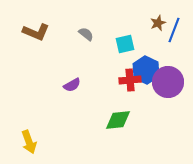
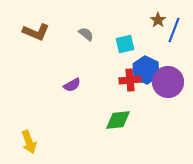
brown star: moved 3 px up; rotated 14 degrees counterclockwise
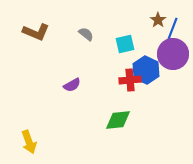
blue line: moved 2 px left
purple circle: moved 5 px right, 28 px up
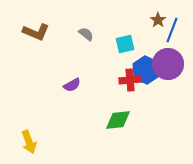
purple circle: moved 5 px left, 10 px down
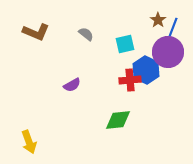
purple circle: moved 12 px up
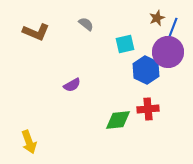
brown star: moved 1 px left, 2 px up; rotated 14 degrees clockwise
gray semicircle: moved 10 px up
red cross: moved 18 px right, 29 px down
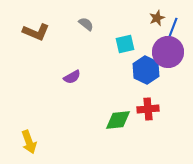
purple semicircle: moved 8 px up
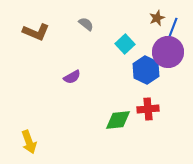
cyan square: rotated 30 degrees counterclockwise
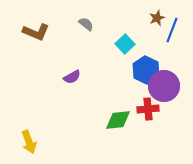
purple circle: moved 4 px left, 34 px down
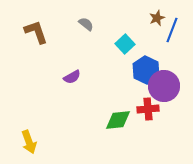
brown L-shape: rotated 132 degrees counterclockwise
